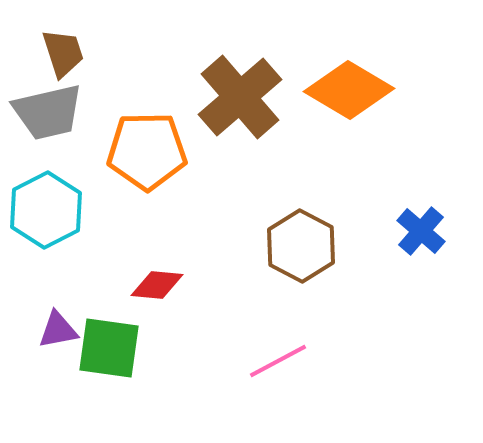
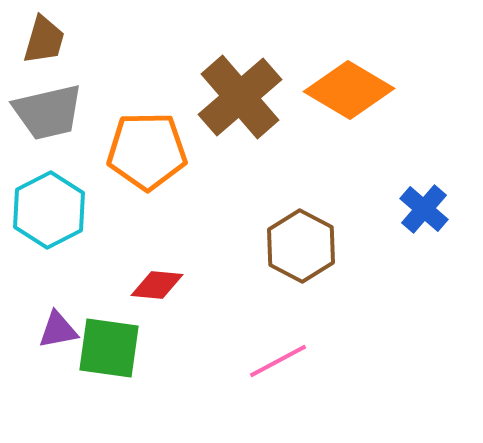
brown trapezoid: moved 19 px left, 13 px up; rotated 34 degrees clockwise
cyan hexagon: moved 3 px right
blue cross: moved 3 px right, 22 px up
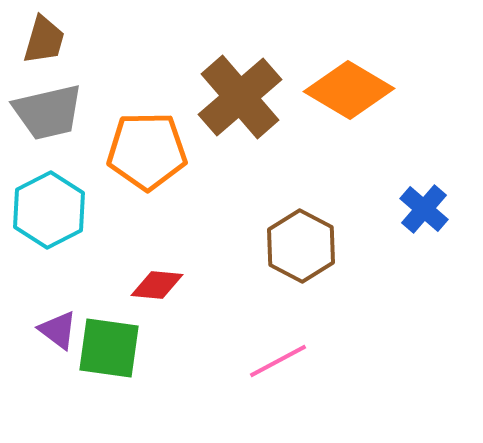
purple triangle: rotated 48 degrees clockwise
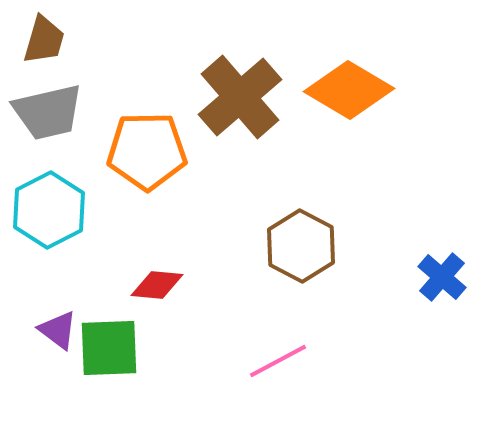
blue cross: moved 18 px right, 68 px down
green square: rotated 10 degrees counterclockwise
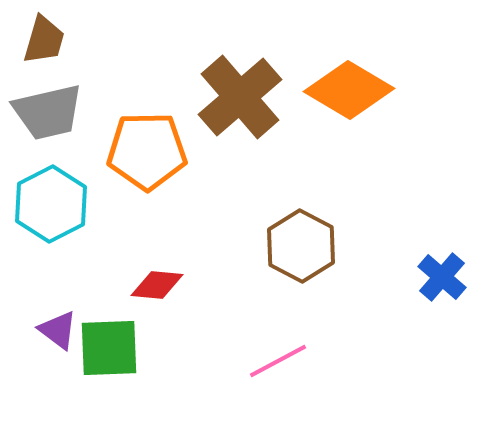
cyan hexagon: moved 2 px right, 6 px up
